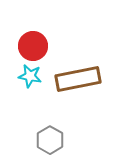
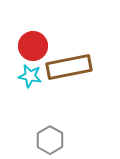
brown rectangle: moved 9 px left, 12 px up
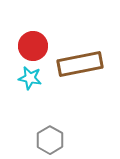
brown rectangle: moved 11 px right, 3 px up
cyan star: moved 2 px down
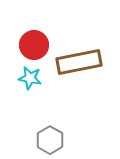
red circle: moved 1 px right, 1 px up
brown rectangle: moved 1 px left, 2 px up
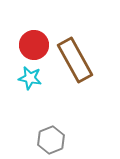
brown rectangle: moved 4 px left, 2 px up; rotated 72 degrees clockwise
gray hexagon: moved 1 px right; rotated 8 degrees clockwise
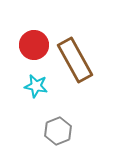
cyan star: moved 6 px right, 8 px down
gray hexagon: moved 7 px right, 9 px up
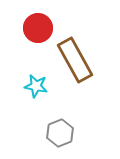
red circle: moved 4 px right, 17 px up
gray hexagon: moved 2 px right, 2 px down
